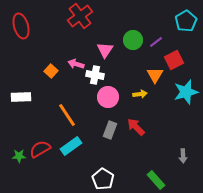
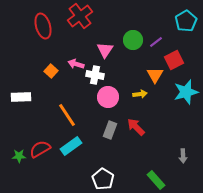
red ellipse: moved 22 px right
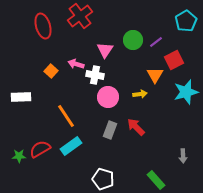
orange line: moved 1 px left, 1 px down
white pentagon: rotated 15 degrees counterclockwise
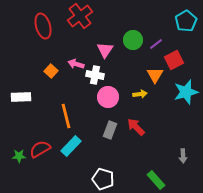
purple line: moved 2 px down
orange line: rotated 20 degrees clockwise
cyan rectangle: rotated 10 degrees counterclockwise
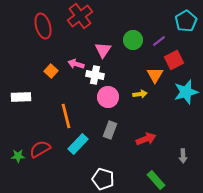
purple line: moved 3 px right, 3 px up
pink triangle: moved 2 px left
red arrow: moved 10 px right, 12 px down; rotated 114 degrees clockwise
cyan rectangle: moved 7 px right, 2 px up
green star: moved 1 px left
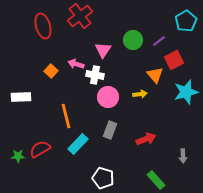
orange triangle: rotated 12 degrees counterclockwise
white pentagon: moved 1 px up
